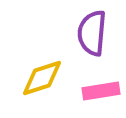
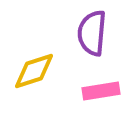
yellow diamond: moved 8 px left, 7 px up
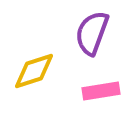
purple semicircle: rotated 15 degrees clockwise
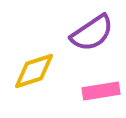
purple semicircle: rotated 144 degrees counterclockwise
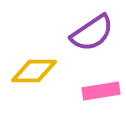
yellow diamond: rotated 18 degrees clockwise
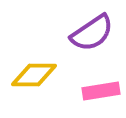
yellow diamond: moved 4 px down
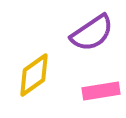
yellow diamond: rotated 36 degrees counterclockwise
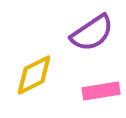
yellow diamond: rotated 9 degrees clockwise
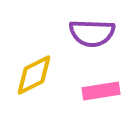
purple semicircle: rotated 36 degrees clockwise
